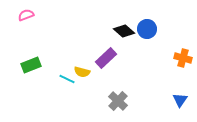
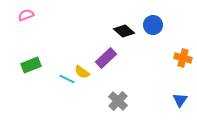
blue circle: moved 6 px right, 4 px up
yellow semicircle: rotated 21 degrees clockwise
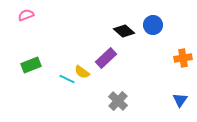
orange cross: rotated 24 degrees counterclockwise
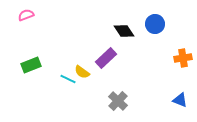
blue circle: moved 2 px right, 1 px up
black diamond: rotated 15 degrees clockwise
cyan line: moved 1 px right
blue triangle: rotated 42 degrees counterclockwise
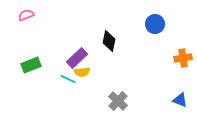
black diamond: moved 15 px left, 10 px down; rotated 45 degrees clockwise
purple rectangle: moved 29 px left
yellow semicircle: rotated 42 degrees counterclockwise
